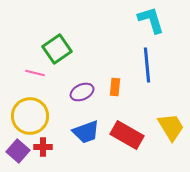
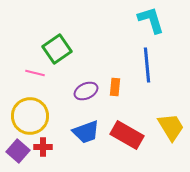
purple ellipse: moved 4 px right, 1 px up
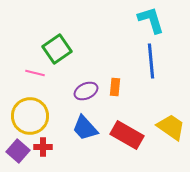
blue line: moved 4 px right, 4 px up
yellow trapezoid: rotated 24 degrees counterclockwise
blue trapezoid: moved 1 px left, 4 px up; rotated 68 degrees clockwise
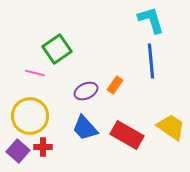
orange rectangle: moved 2 px up; rotated 30 degrees clockwise
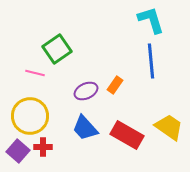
yellow trapezoid: moved 2 px left
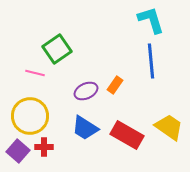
blue trapezoid: rotated 16 degrees counterclockwise
red cross: moved 1 px right
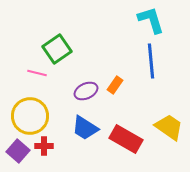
pink line: moved 2 px right
red rectangle: moved 1 px left, 4 px down
red cross: moved 1 px up
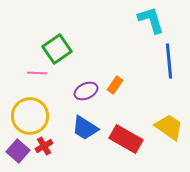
blue line: moved 18 px right
pink line: rotated 12 degrees counterclockwise
red cross: rotated 30 degrees counterclockwise
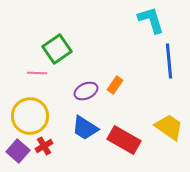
red rectangle: moved 2 px left, 1 px down
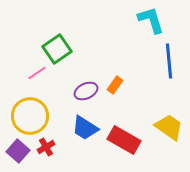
pink line: rotated 36 degrees counterclockwise
red cross: moved 2 px right, 1 px down
